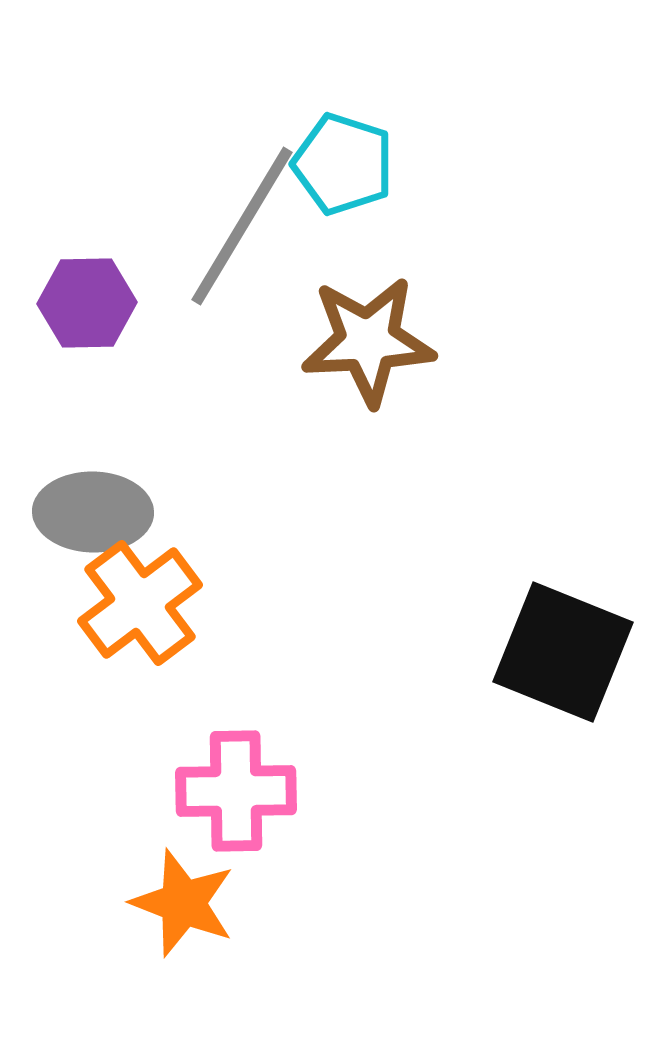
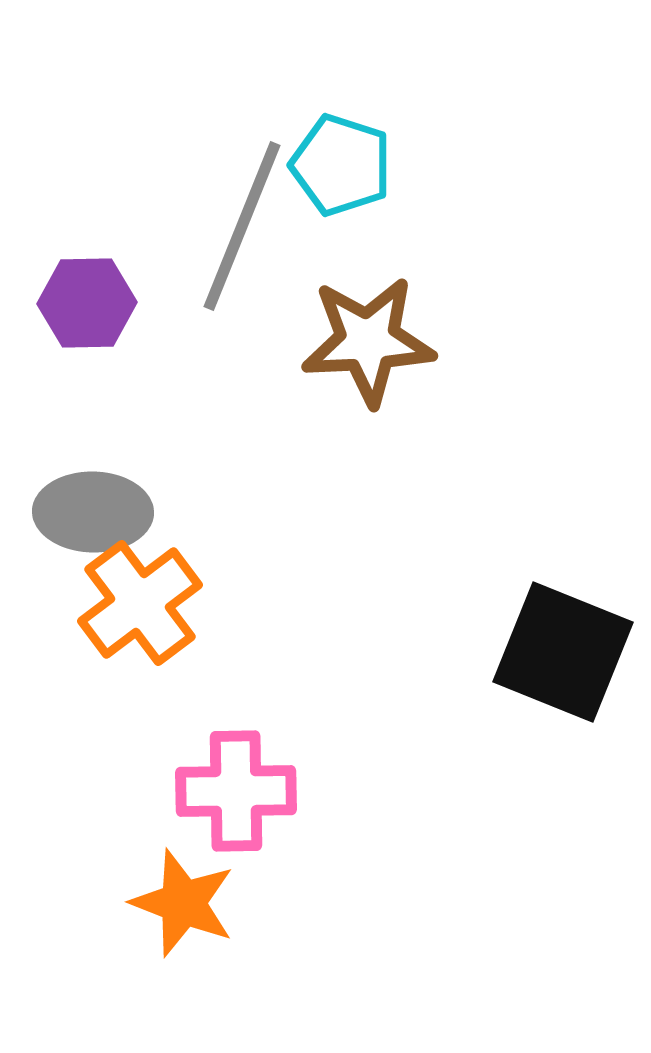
cyan pentagon: moved 2 px left, 1 px down
gray line: rotated 9 degrees counterclockwise
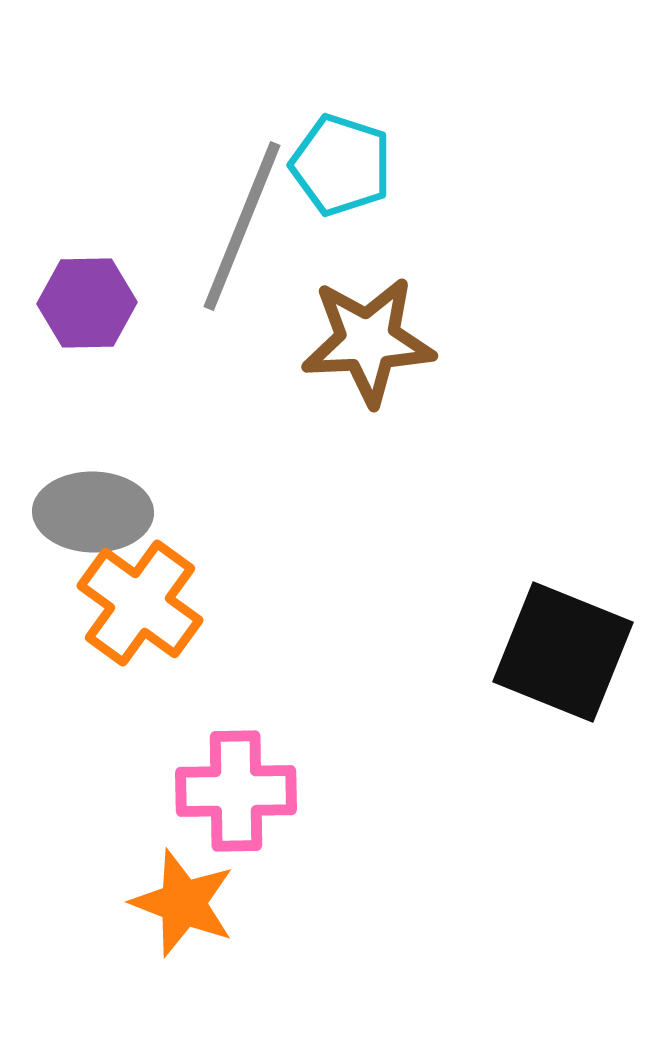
orange cross: rotated 17 degrees counterclockwise
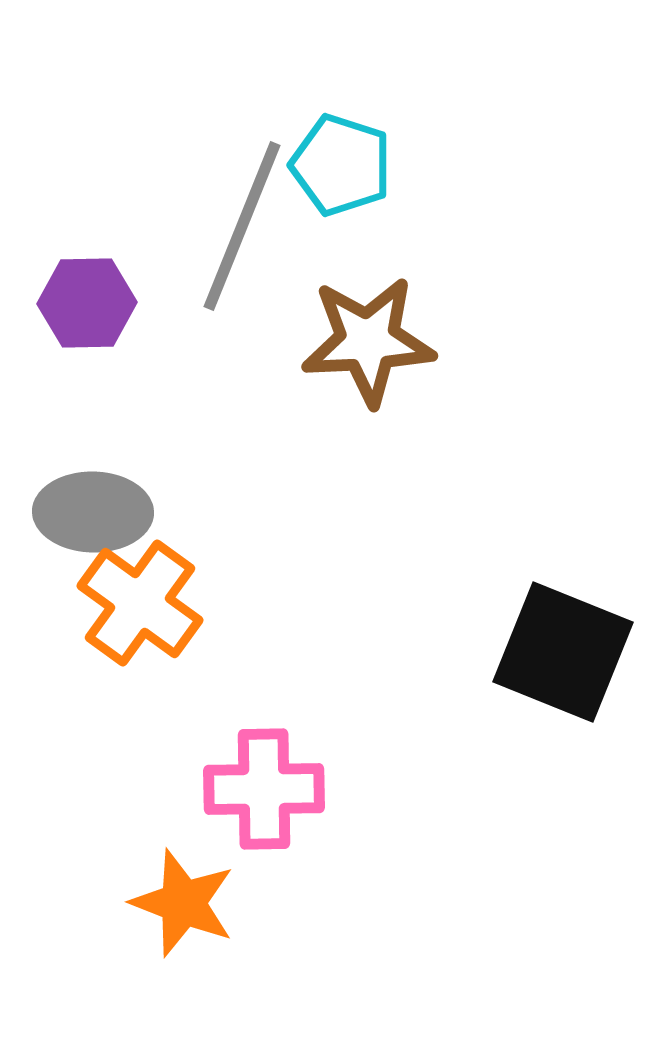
pink cross: moved 28 px right, 2 px up
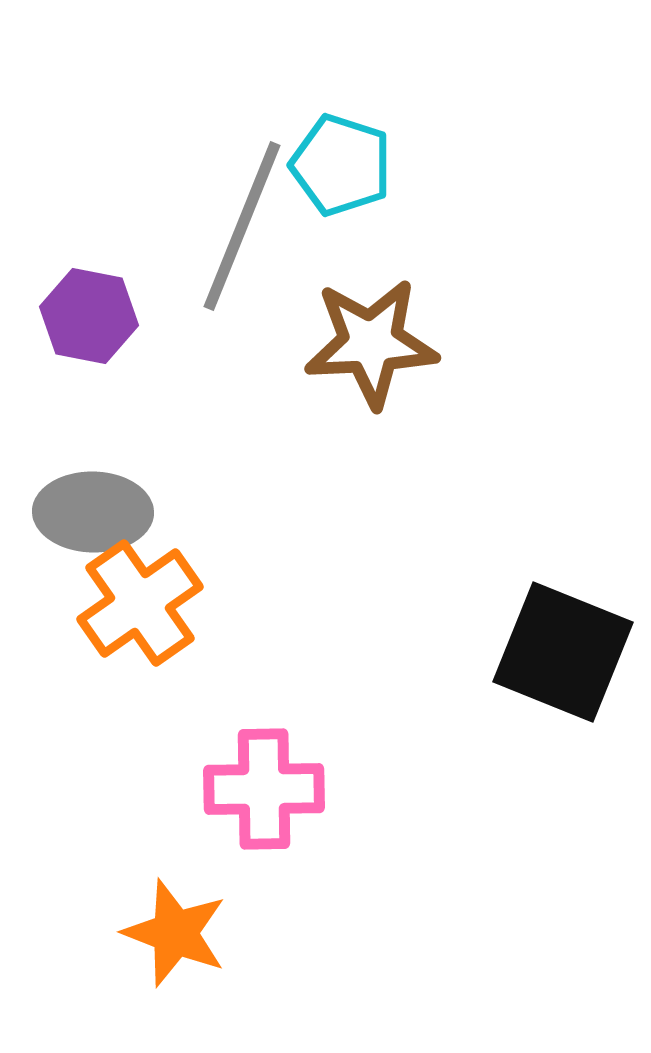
purple hexagon: moved 2 px right, 13 px down; rotated 12 degrees clockwise
brown star: moved 3 px right, 2 px down
orange cross: rotated 19 degrees clockwise
orange star: moved 8 px left, 30 px down
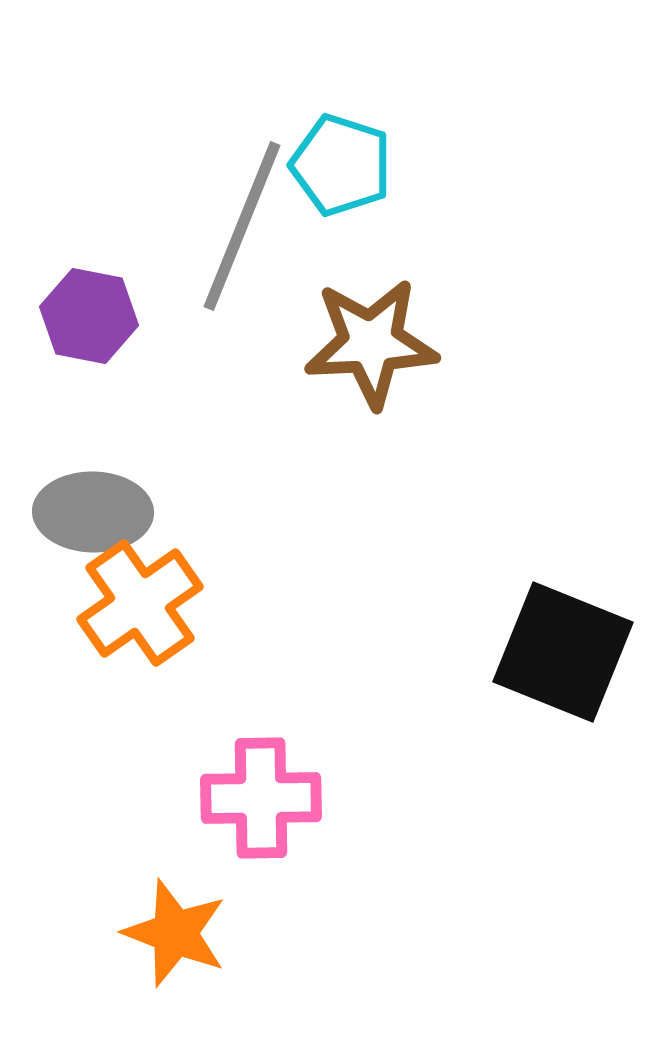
pink cross: moved 3 px left, 9 px down
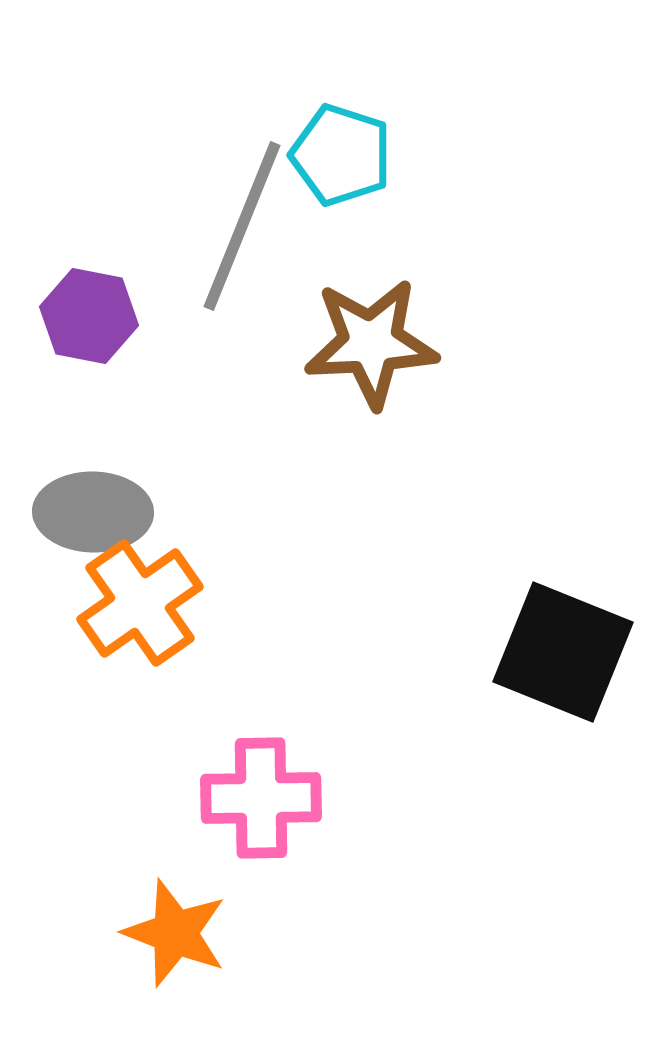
cyan pentagon: moved 10 px up
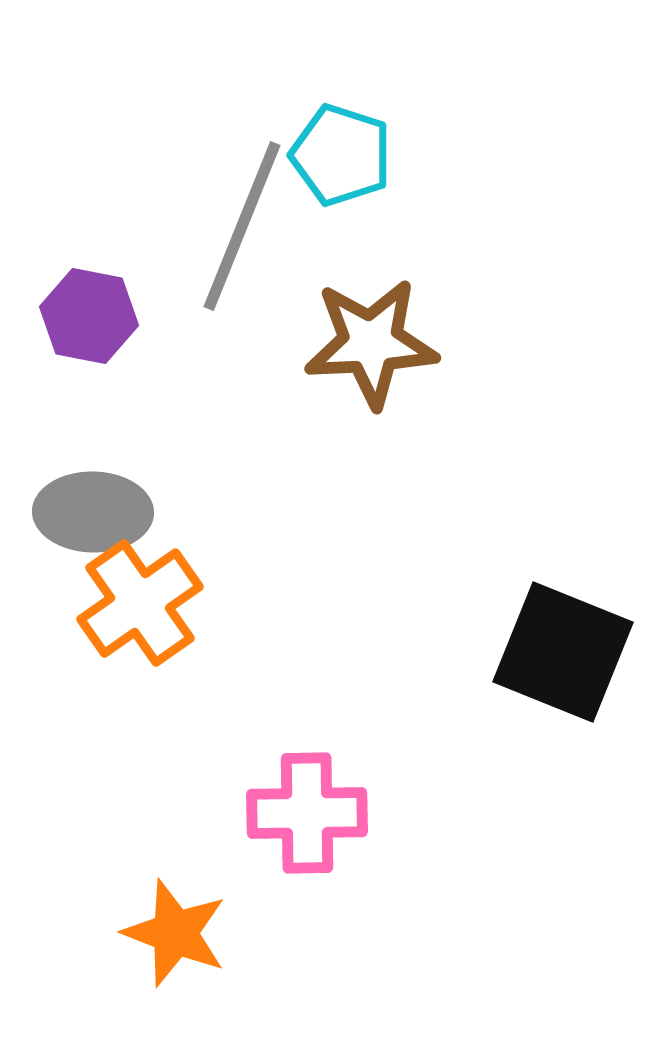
pink cross: moved 46 px right, 15 px down
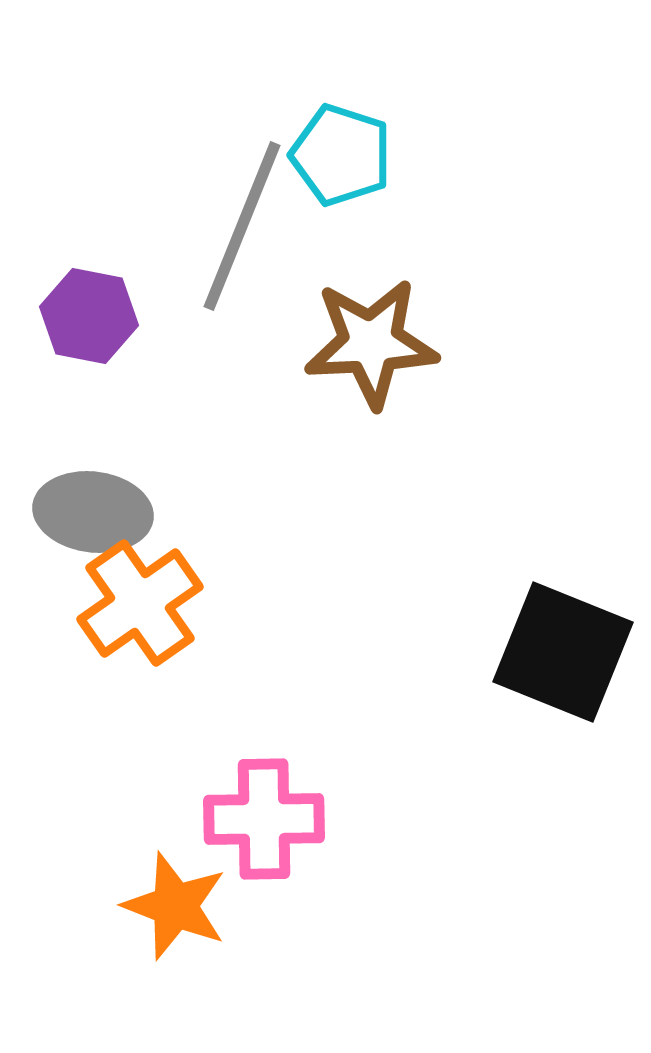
gray ellipse: rotated 6 degrees clockwise
pink cross: moved 43 px left, 6 px down
orange star: moved 27 px up
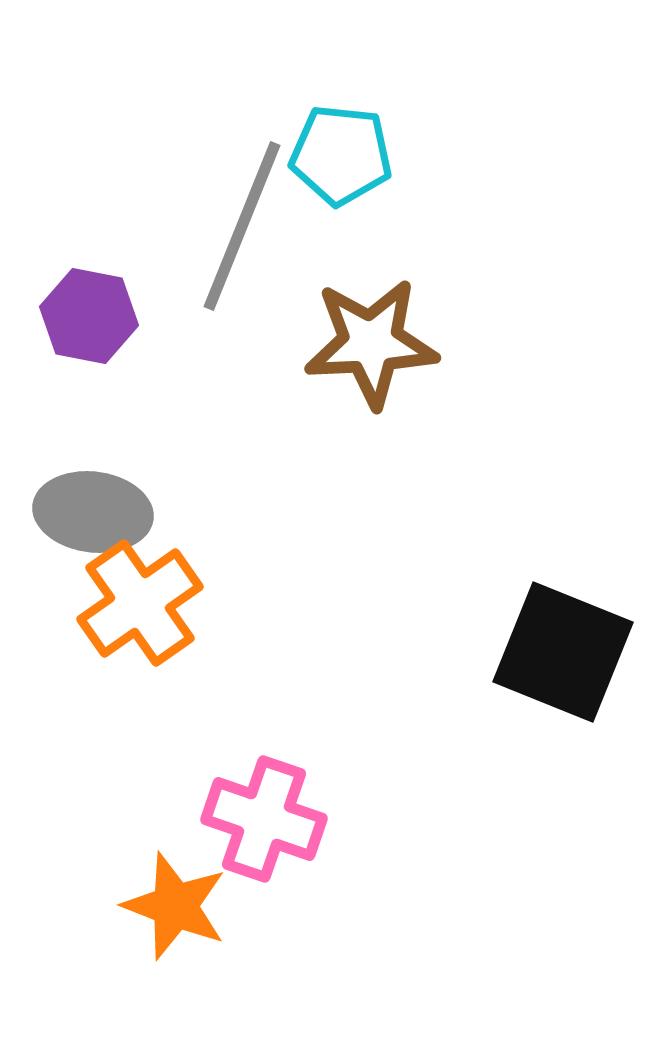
cyan pentagon: rotated 12 degrees counterclockwise
pink cross: rotated 20 degrees clockwise
